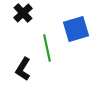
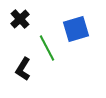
black cross: moved 3 px left, 6 px down
green line: rotated 16 degrees counterclockwise
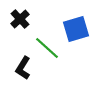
green line: rotated 20 degrees counterclockwise
black L-shape: moved 1 px up
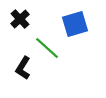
blue square: moved 1 px left, 5 px up
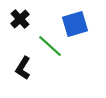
green line: moved 3 px right, 2 px up
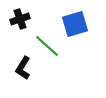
black cross: rotated 24 degrees clockwise
green line: moved 3 px left
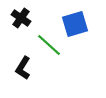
black cross: moved 1 px right, 1 px up; rotated 36 degrees counterclockwise
green line: moved 2 px right, 1 px up
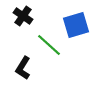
black cross: moved 2 px right, 2 px up
blue square: moved 1 px right, 1 px down
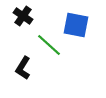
blue square: rotated 28 degrees clockwise
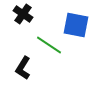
black cross: moved 2 px up
green line: rotated 8 degrees counterclockwise
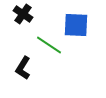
blue square: rotated 8 degrees counterclockwise
